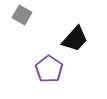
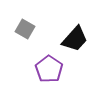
gray square: moved 3 px right, 14 px down
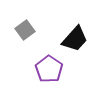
gray square: moved 1 px down; rotated 24 degrees clockwise
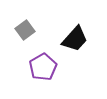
purple pentagon: moved 6 px left, 2 px up; rotated 8 degrees clockwise
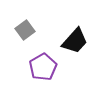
black trapezoid: moved 2 px down
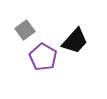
purple pentagon: moved 10 px up; rotated 12 degrees counterclockwise
